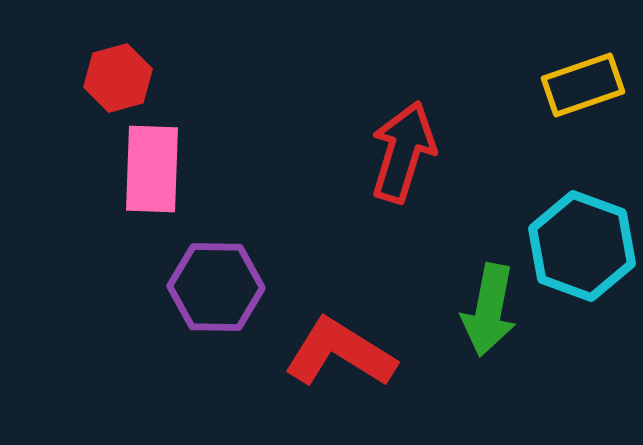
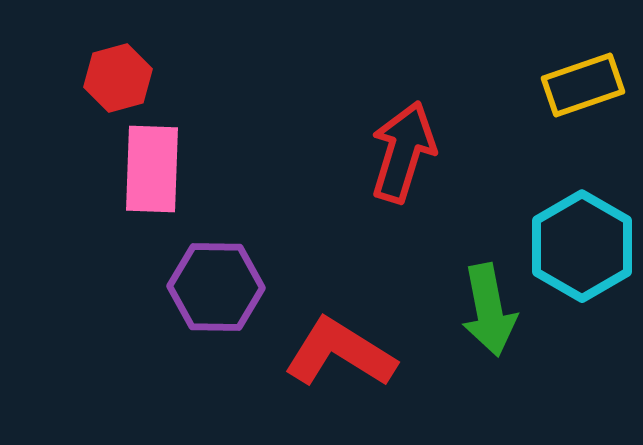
cyan hexagon: rotated 10 degrees clockwise
green arrow: rotated 22 degrees counterclockwise
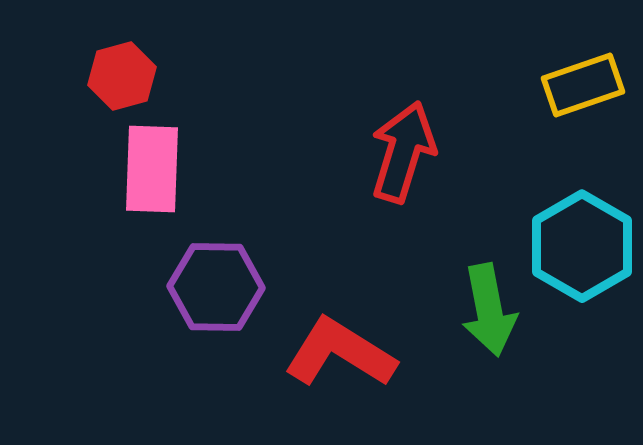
red hexagon: moved 4 px right, 2 px up
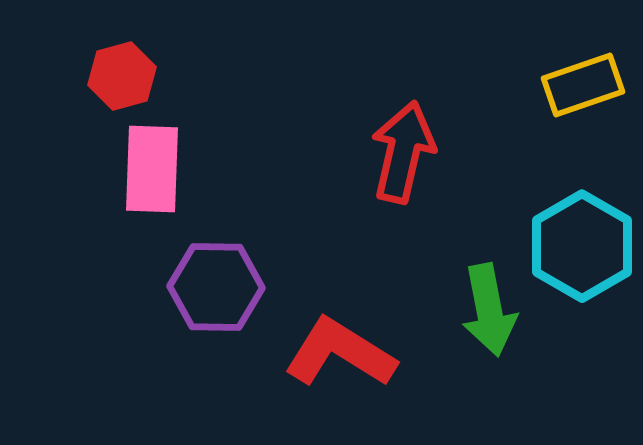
red arrow: rotated 4 degrees counterclockwise
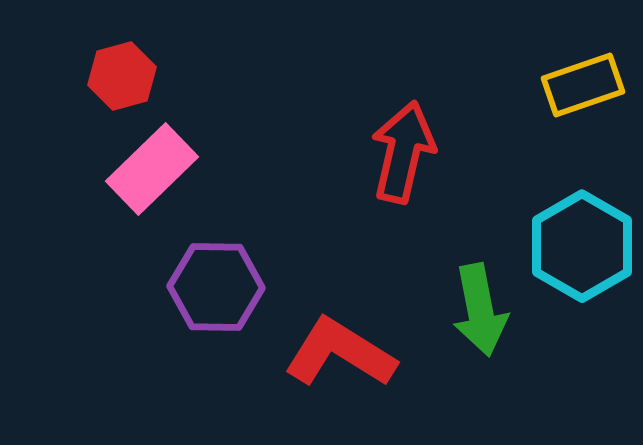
pink rectangle: rotated 44 degrees clockwise
green arrow: moved 9 px left
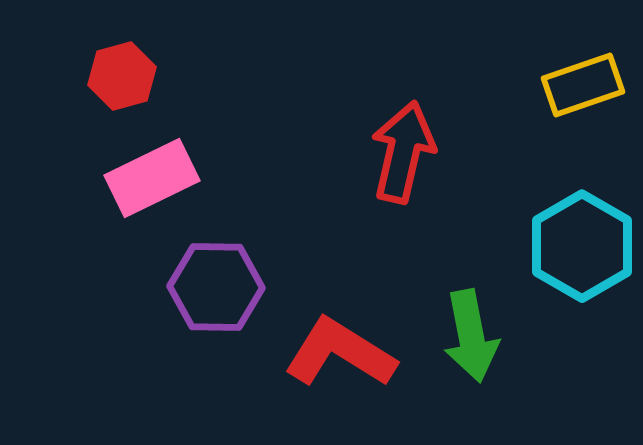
pink rectangle: moved 9 px down; rotated 18 degrees clockwise
green arrow: moved 9 px left, 26 px down
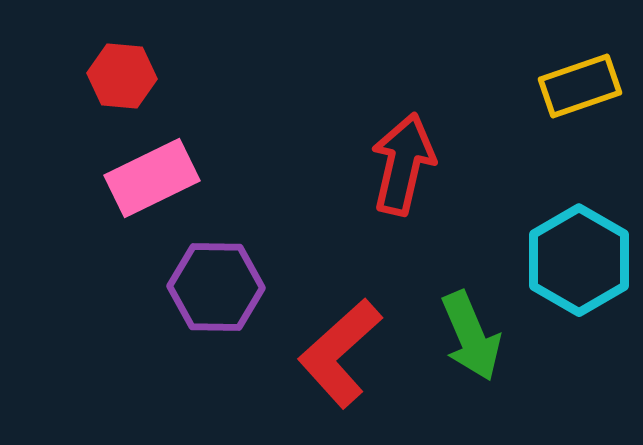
red hexagon: rotated 20 degrees clockwise
yellow rectangle: moved 3 px left, 1 px down
red arrow: moved 12 px down
cyan hexagon: moved 3 px left, 14 px down
green arrow: rotated 12 degrees counterclockwise
red L-shape: rotated 74 degrees counterclockwise
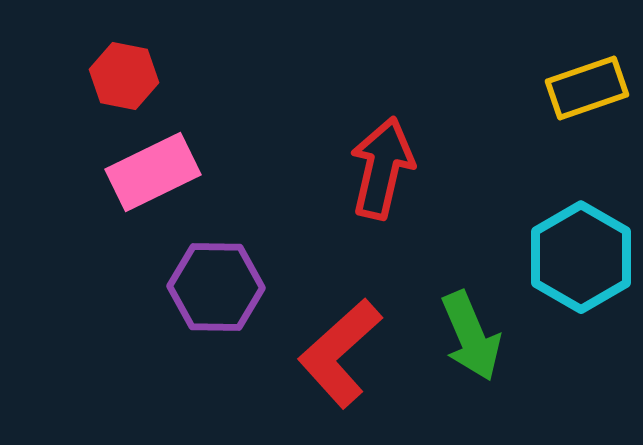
red hexagon: moved 2 px right; rotated 6 degrees clockwise
yellow rectangle: moved 7 px right, 2 px down
red arrow: moved 21 px left, 4 px down
pink rectangle: moved 1 px right, 6 px up
cyan hexagon: moved 2 px right, 3 px up
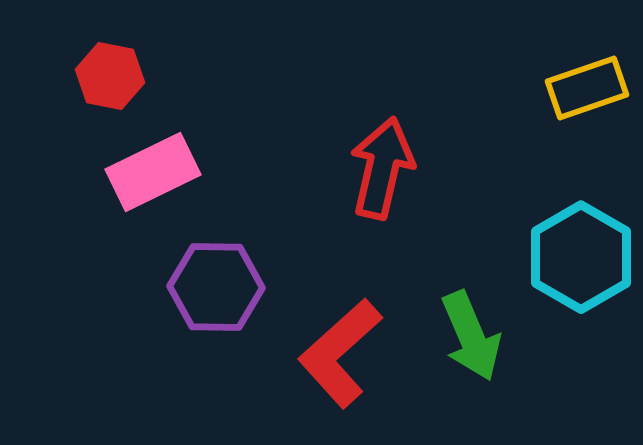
red hexagon: moved 14 px left
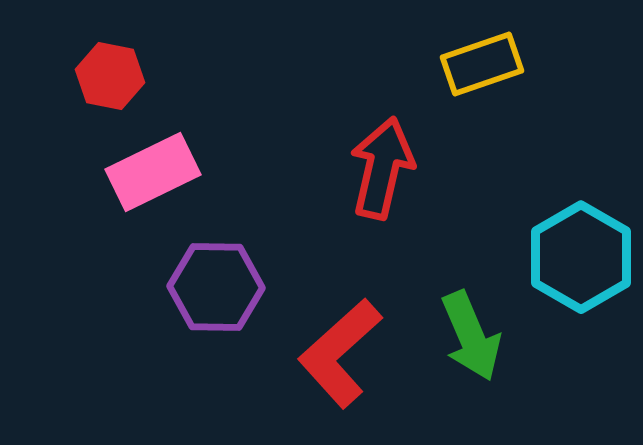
yellow rectangle: moved 105 px left, 24 px up
